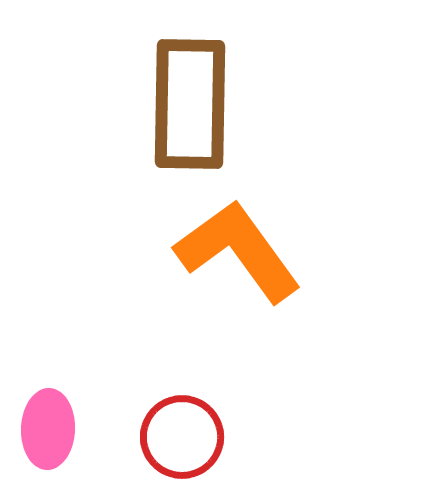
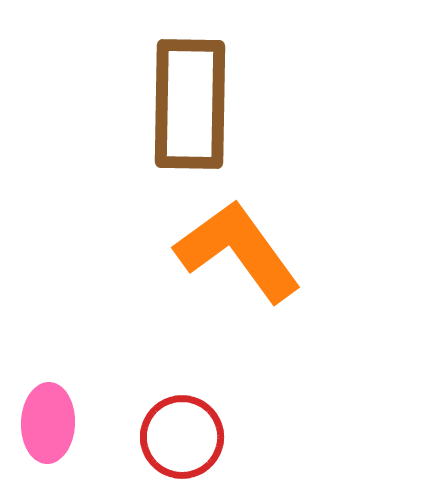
pink ellipse: moved 6 px up
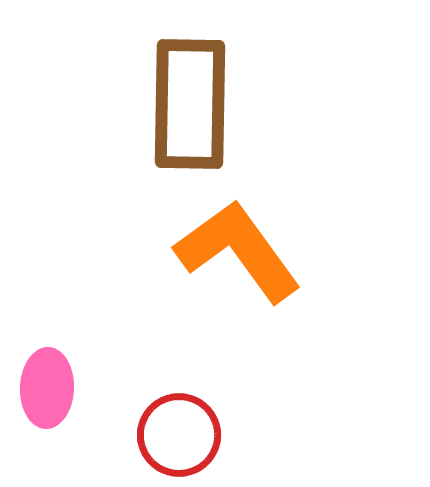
pink ellipse: moved 1 px left, 35 px up
red circle: moved 3 px left, 2 px up
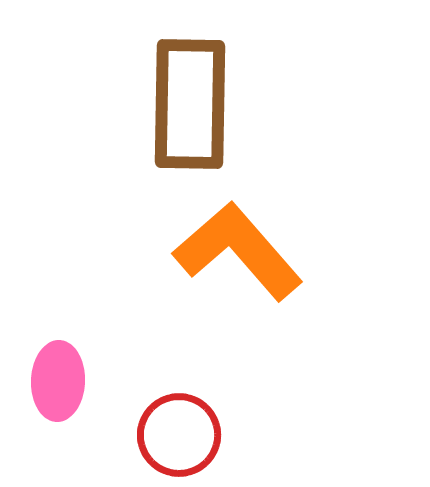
orange L-shape: rotated 5 degrees counterclockwise
pink ellipse: moved 11 px right, 7 px up
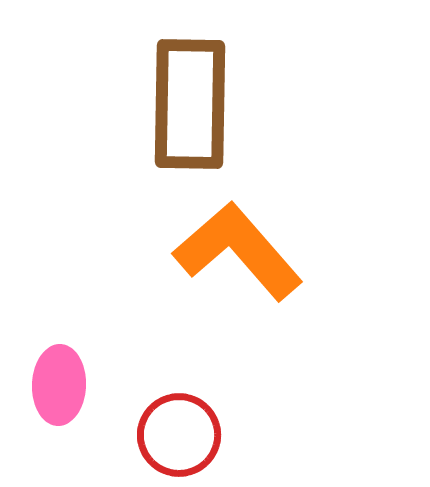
pink ellipse: moved 1 px right, 4 px down
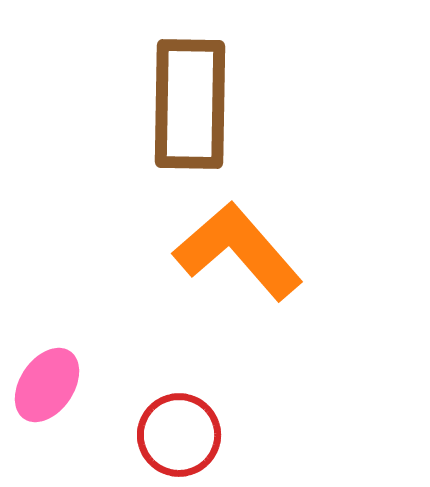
pink ellipse: moved 12 px left; rotated 32 degrees clockwise
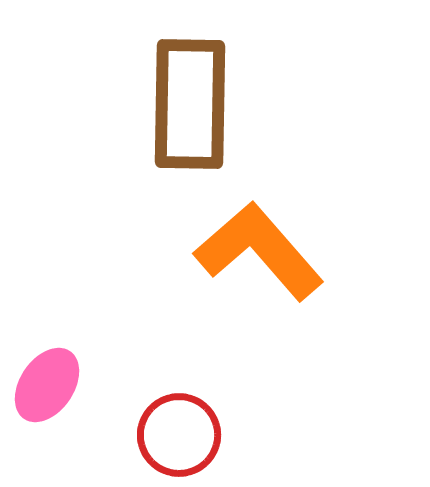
orange L-shape: moved 21 px right
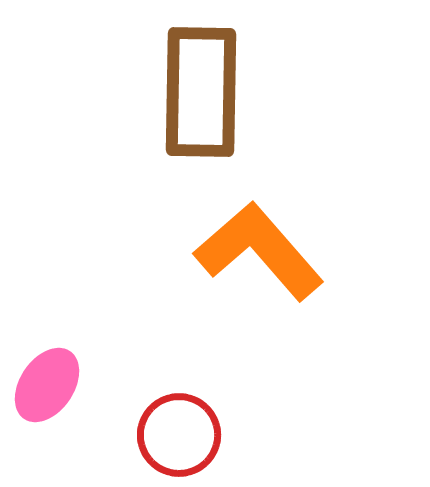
brown rectangle: moved 11 px right, 12 px up
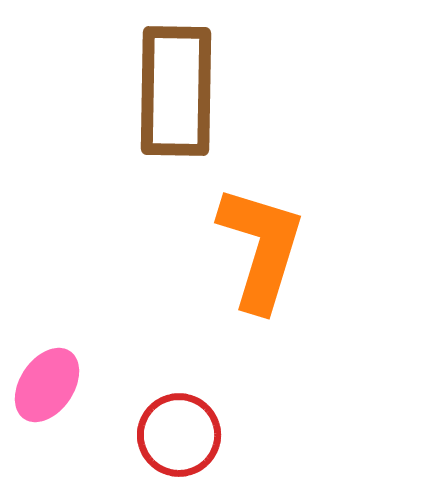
brown rectangle: moved 25 px left, 1 px up
orange L-shape: moved 2 px right, 3 px up; rotated 58 degrees clockwise
